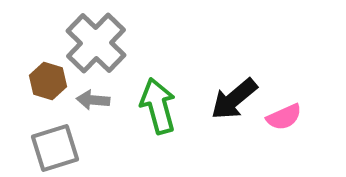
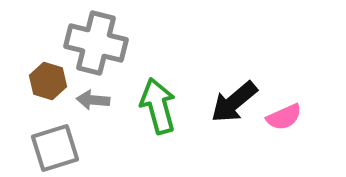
gray cross: rotated 30 degrees counterclockwise
black arrow: moved 3 px down
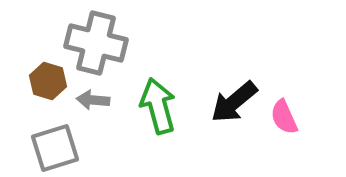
pink semicircle: rotated 90 degrees clockwise
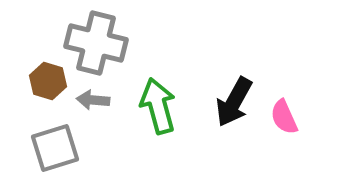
black arrow: rotated 21 degrees counterclockwise
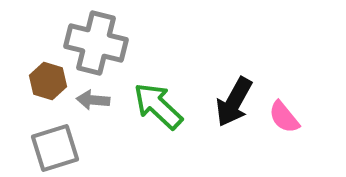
green arrow: rotated 32 degrees counterclockwise
pink semicircle: rotated 15 degrees counterclockwise
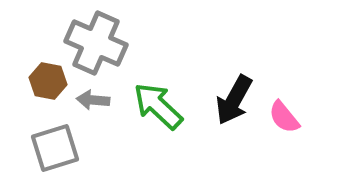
gray cross: rotated 10 degrees clockwise
brown hexagon: rotated 6 degrees counterclockwise
black arrow: moved 2 px up
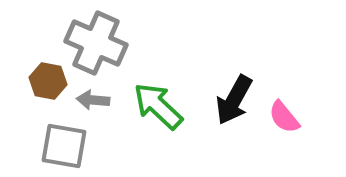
gray square: moved 9 px right, 2 px up; rotated 27 degrees clockwise
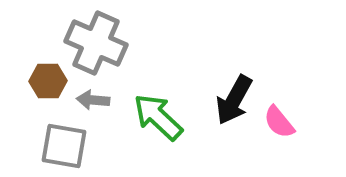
brown hexagon: rotated 12 degrees counterclockwise
green arrow: moved 11 px down
pink semicircle: moved 5 px left, 5 px down
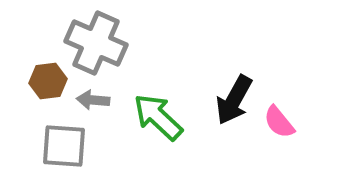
brown hexagon: rotated 6 degrees counterclockwise
gray square: rotated 6 degrees counterclockwise
